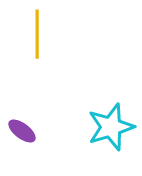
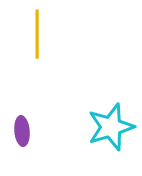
purple ellipse: rotated 48 degrees clockwise
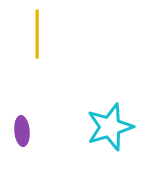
cyan star: moved 1 px left
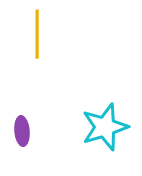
cyan star: moved 5 px left
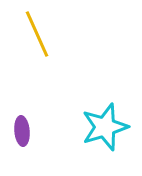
yellow line: rotated 24 degrees counterclockwise
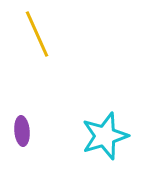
cyan star: moved 9 px down
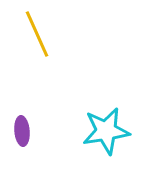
cyan star: moved 1 px right, 5 px up; rotated 9 degrees clockwise
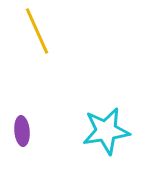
yellow line: moved 3 px up
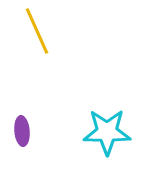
cyan star: moved 1 px right, 1 px down; rotated 9 degrees clockwise
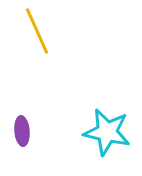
cyan star: rotated 12 degrees clockwise
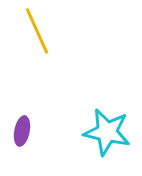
purple ellipse: rotated 16 degrees clockwise
